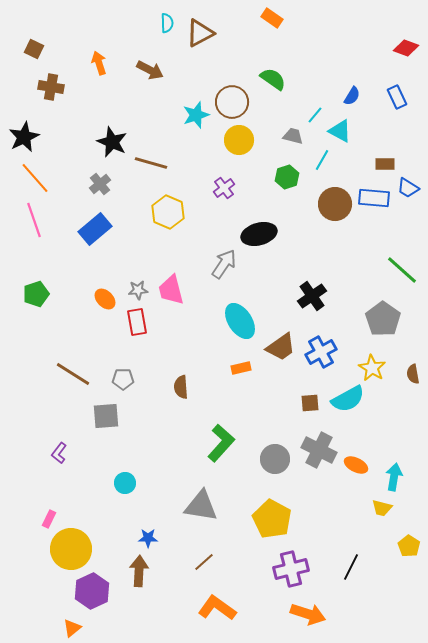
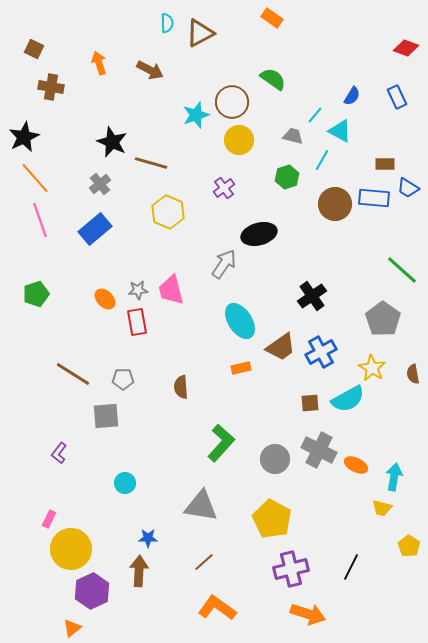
pink line at (34, 220): moved 6 px right
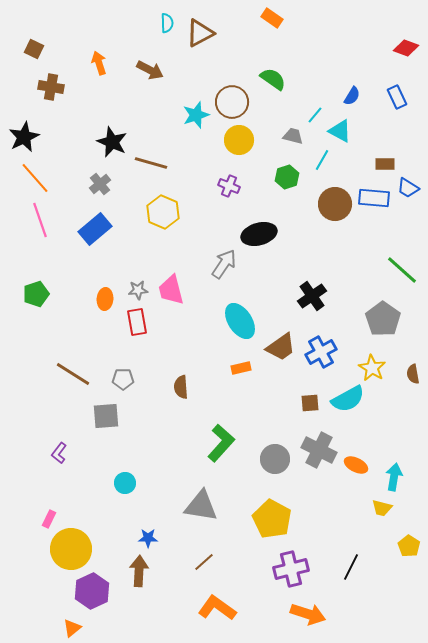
purple cross at (224, 188): moved 5 px right, 2 px up; rotated 30 degrees counterclockwise
yellow hexagon at (168, 212): moved 5 px left
orange ellipse at (105, 299): rotated 50 degrees clockwise
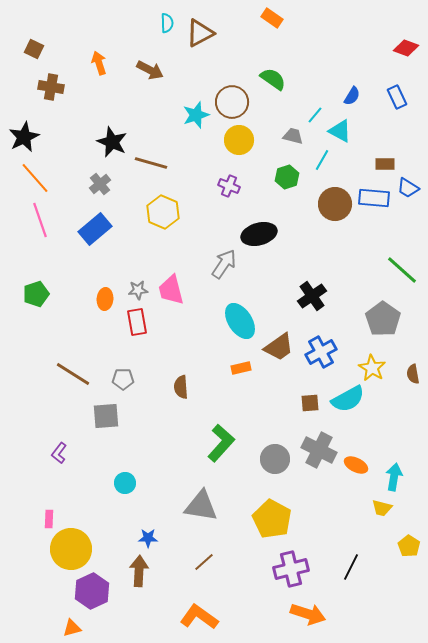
brown trapezoid at (281, 347): moved 2 px left
pink rectangle at (49, 519): rotated 24 degrees counterclockwise
orange L-shape at (217, 608): moved 18 px left, 9 px down
orange triangle at (72, 628): rotated 24 degrees clockwise
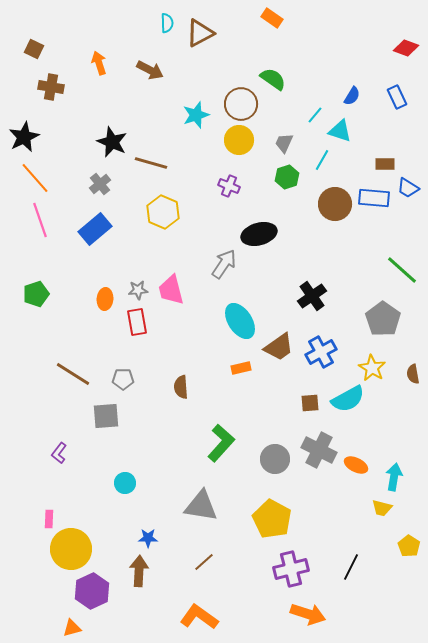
brown circle at (232, 102): moved 9 px right, 2 px down
cyan triangle at (340, 131): rotated 10 degrees counterclockwise
gray trapezoid at (293, 136): moved 9 px left, 7 px down; rotated 80 degrees counterclockwise
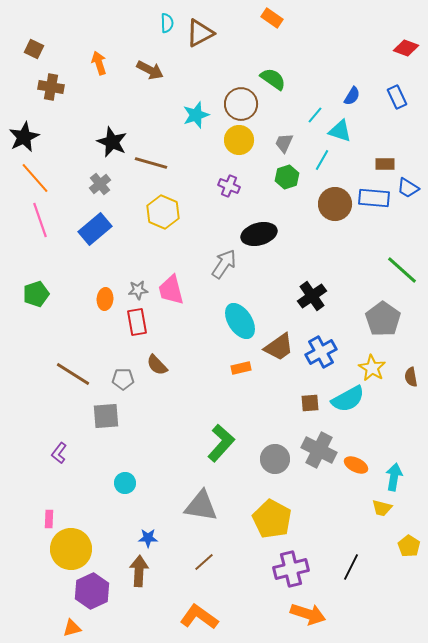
brown semicircle at (413, 374): moved 2 px left, 3 px down
brown semicircle at (181, 387): moved 24 px left, 22 px up; rotated 40 degrees counterclockwise
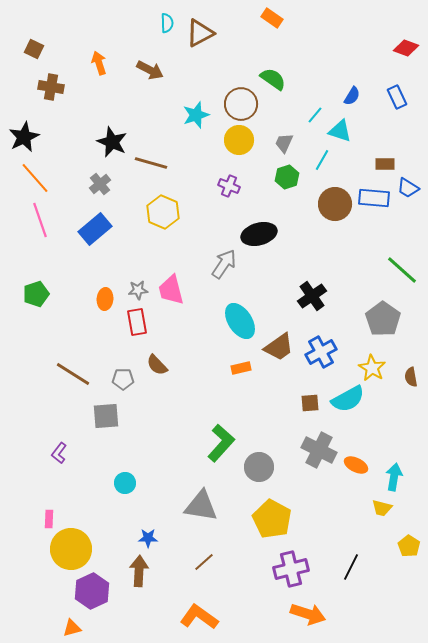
gray circle at (275, 459): moved 16 px left, 8 px down
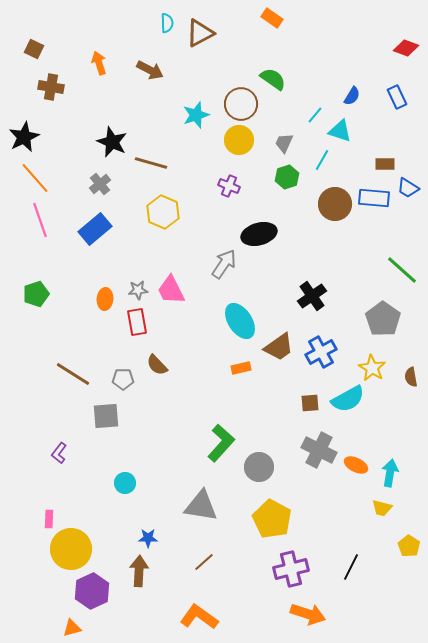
pink trapezoid at (171, 290): rotated 12 degrees counterclockwise
cyan arrow at (394, 477): moved 4 px left, 4 px up
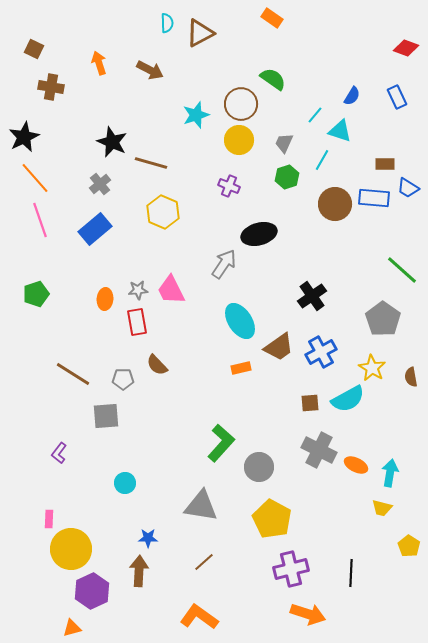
black line at (351, 567): moved 6 px down; rotated 24 degrees counterclockwise
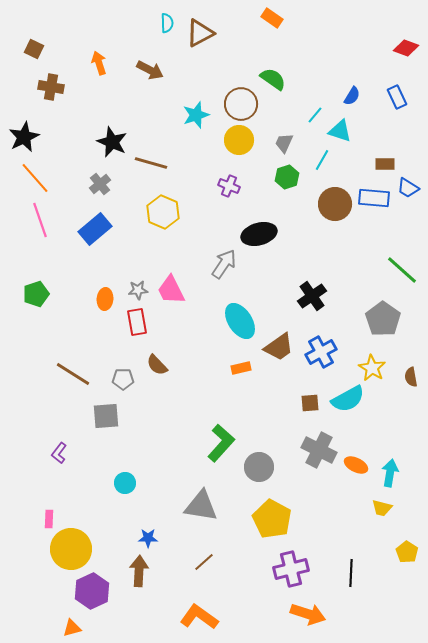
yellow pentagon at (409, 546): moved 2 px left, 6 px down
